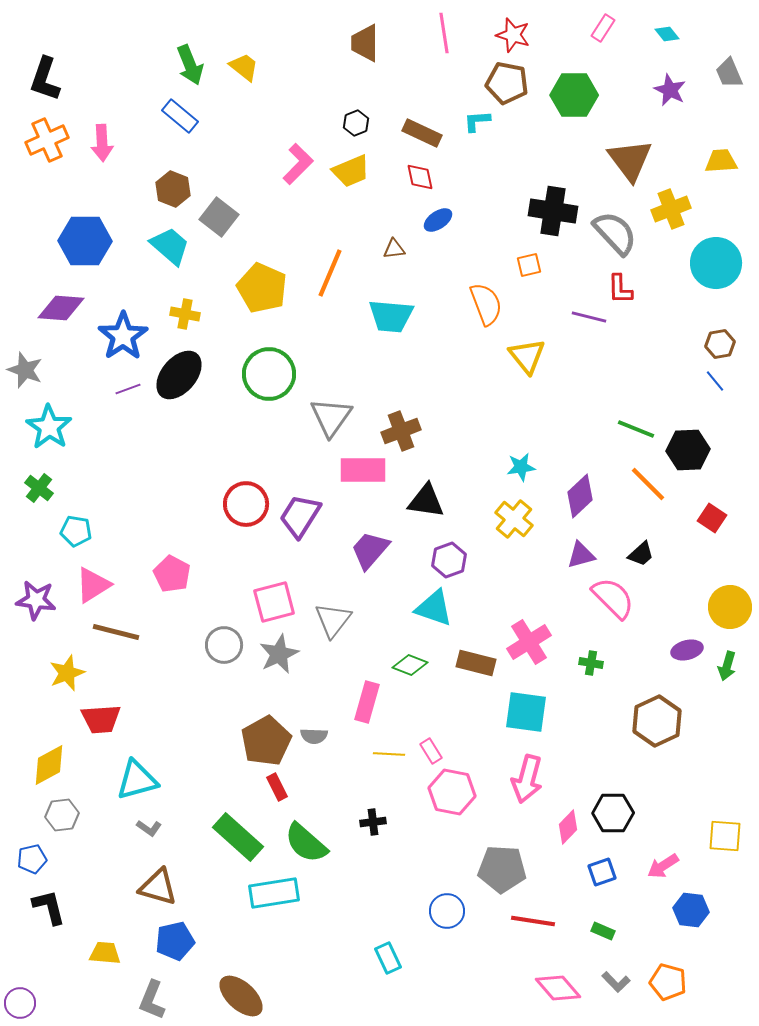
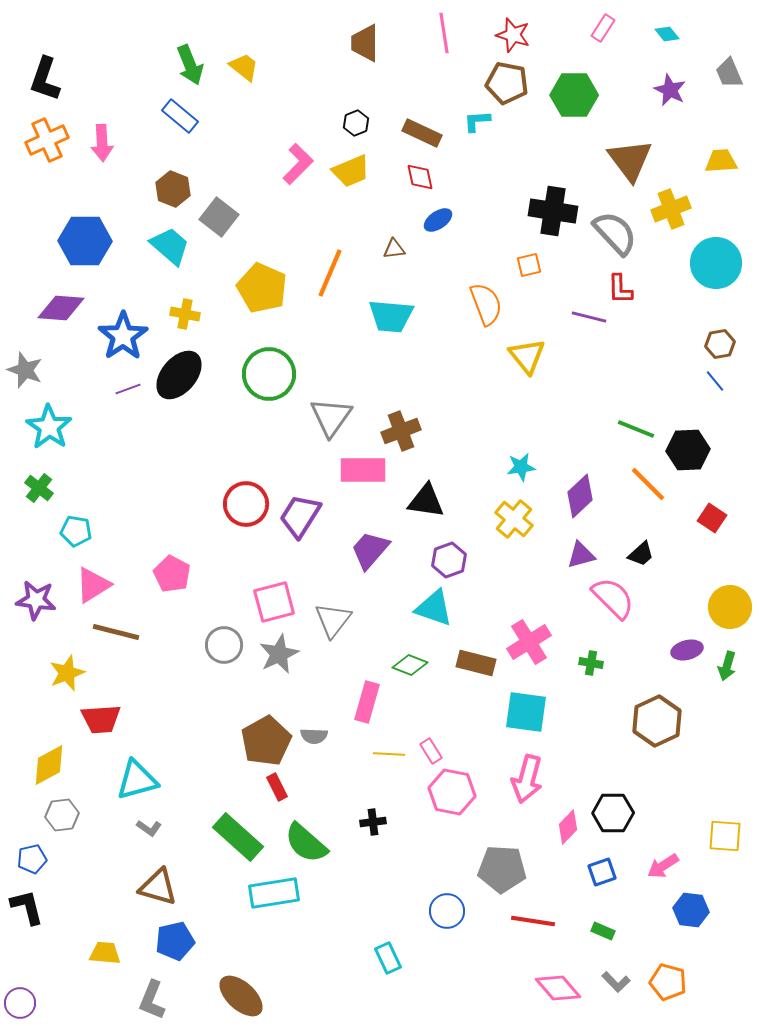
black L-shape at (49, 907): moved 22 px left
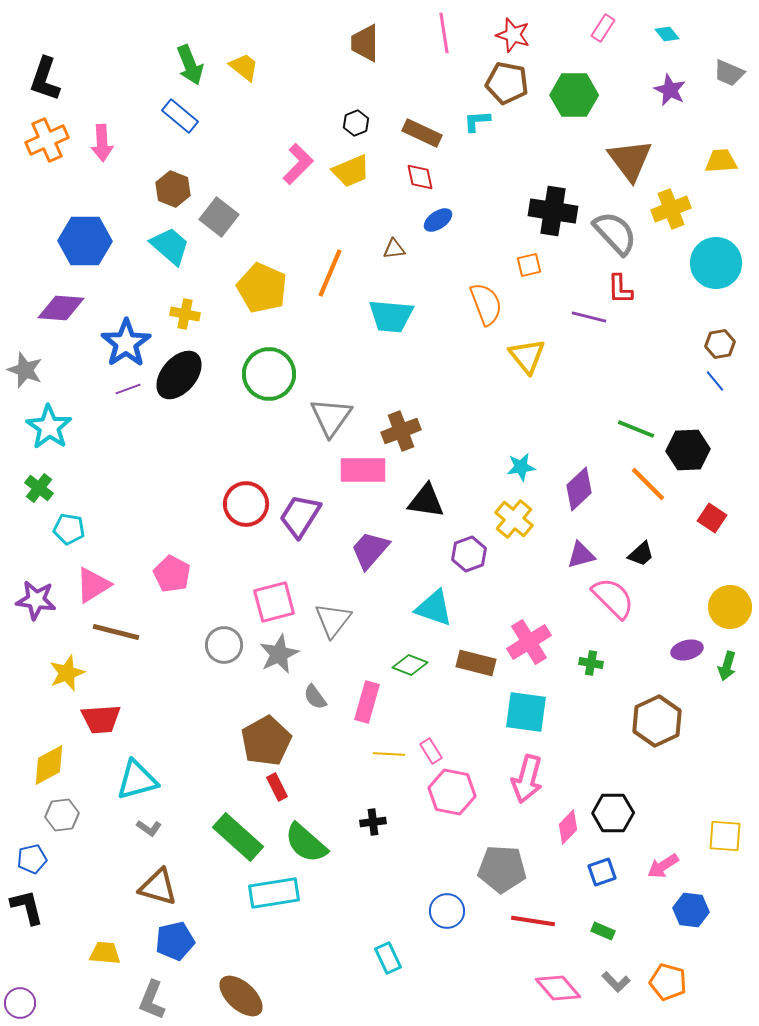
gray trapezoid at (729, 73): rotated 44 degrees counterclockwise
blue star at (123, 336): moved 3 px right, 7 px down
purple diamond at (580, 496): moved 1 px left, 7 px up
cyan pentagon at (76, 531): moved 7 px left, 2 px up
purple hexagon at (449, 560): moved 20 px right, 6 px up
gray semicircle at (314, 736): moved 1 px right, 39 px up; rotated 52 degrees clockwise
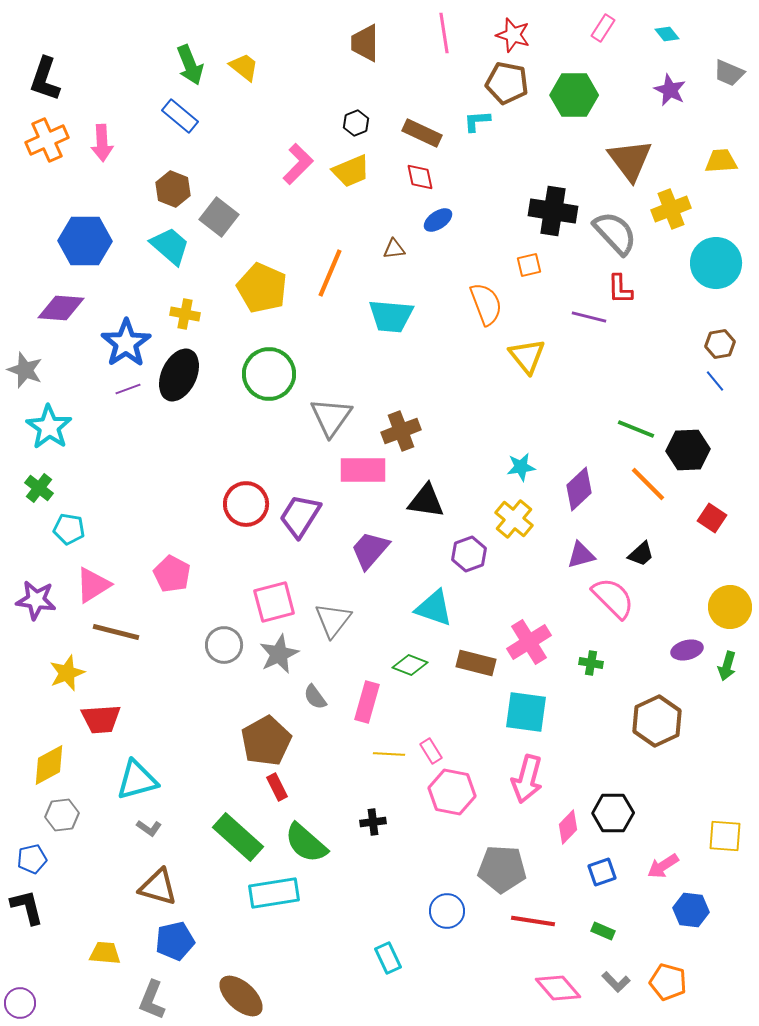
black ellipse at (179, 375): rotated 15 degrees counterclockwise
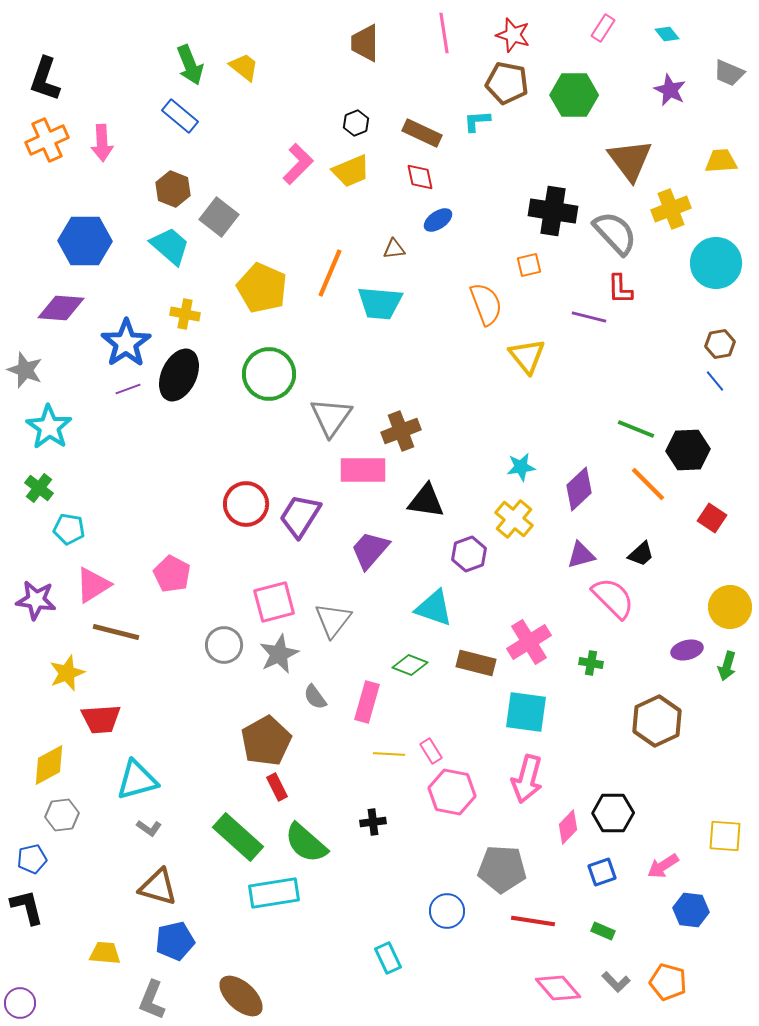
cyan trapezoid at (391, 316): moved 11 px left, 13 px up
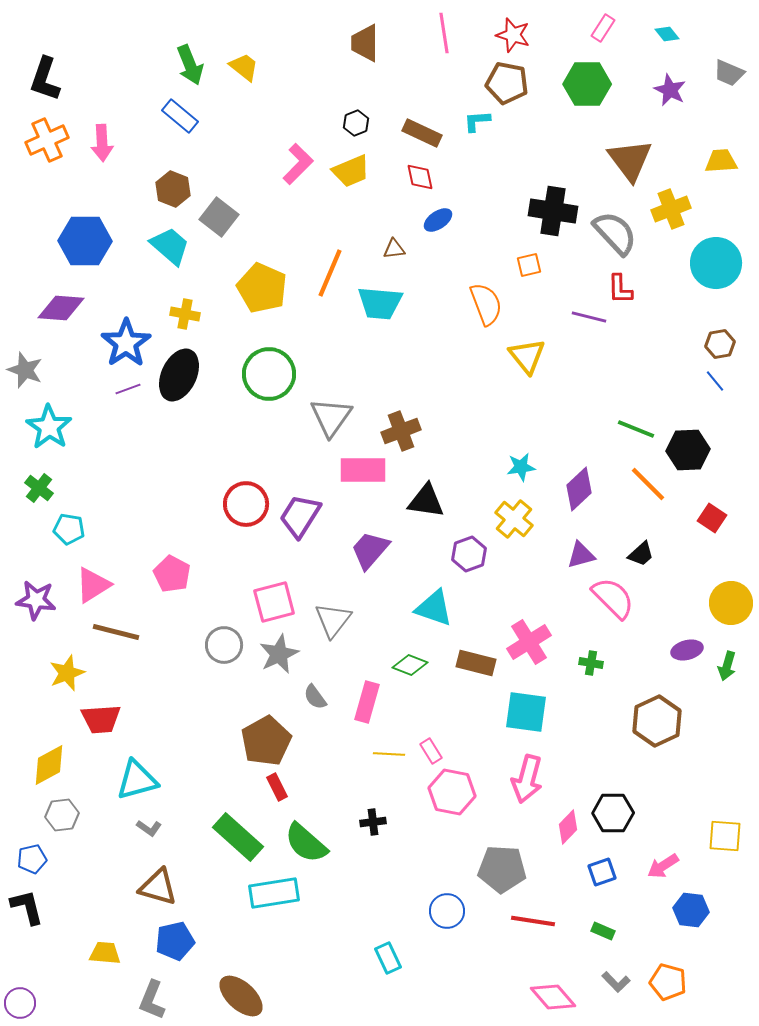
green hexagon at (574, 95): moved 13 px right, 11 px up
yellow circle at (730, 607): moved 1 px right, 4 px up
pink diamond at (558, 988): moved 5 px left, 9 px down
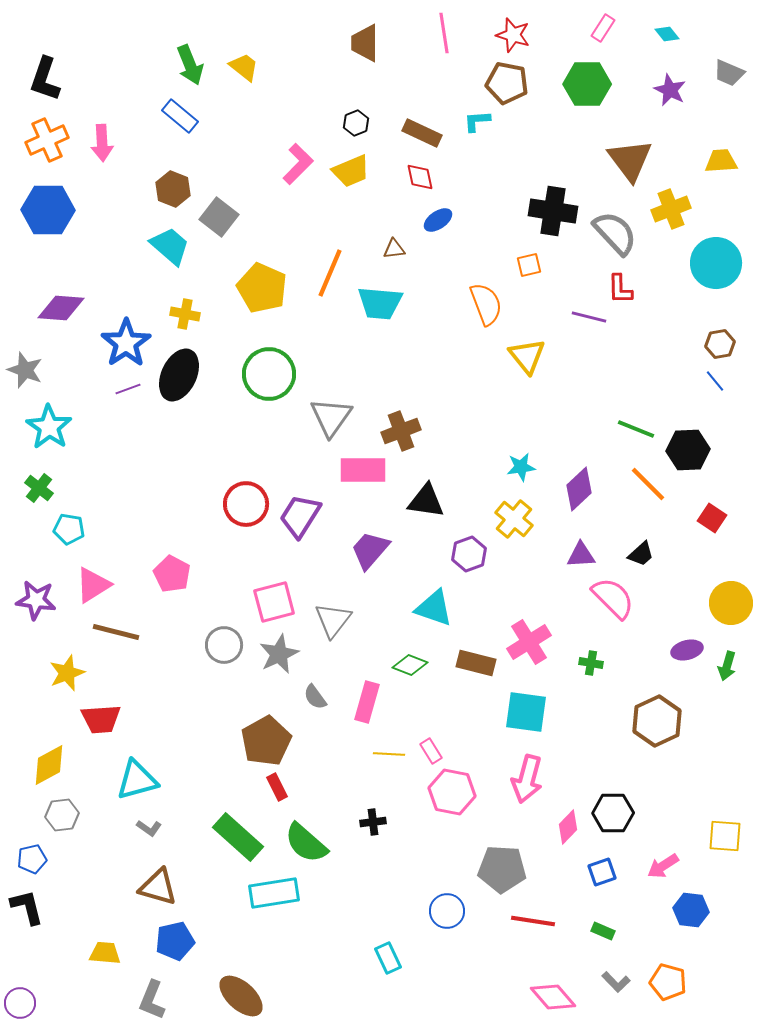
blue hexagon at (85, 241): moved 37 px left, 31 px up
purple triangle at (581, 555): rotated 12 degrees clockwise
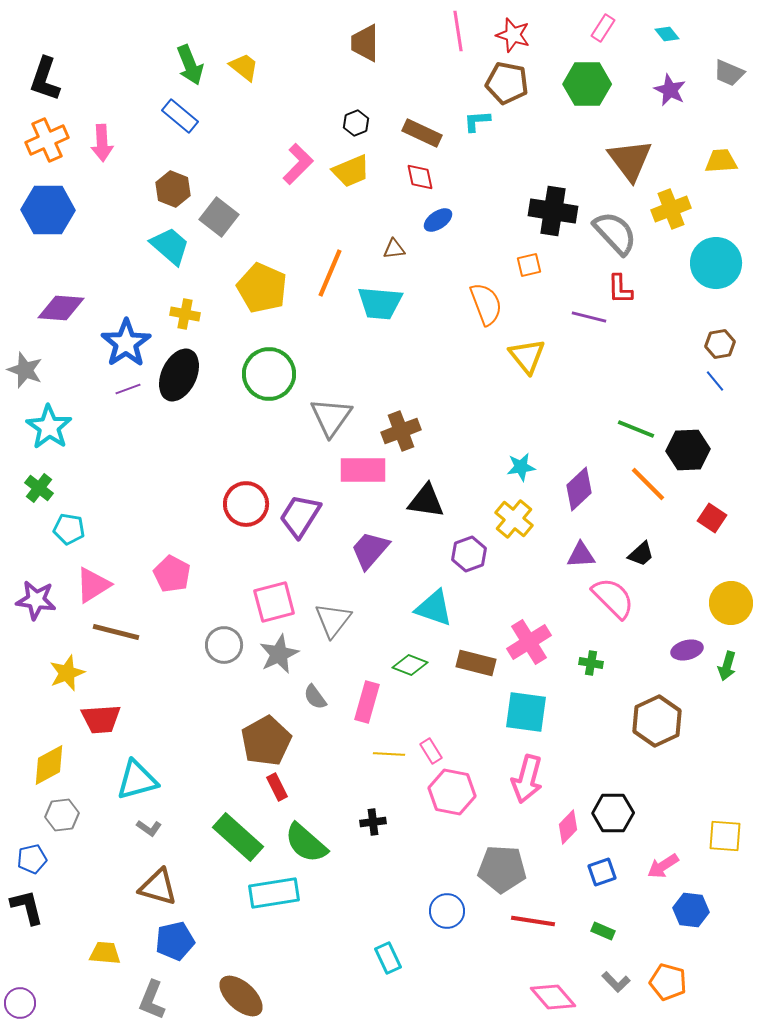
pink line at (444, 33): moved 14 px right, 2 px up
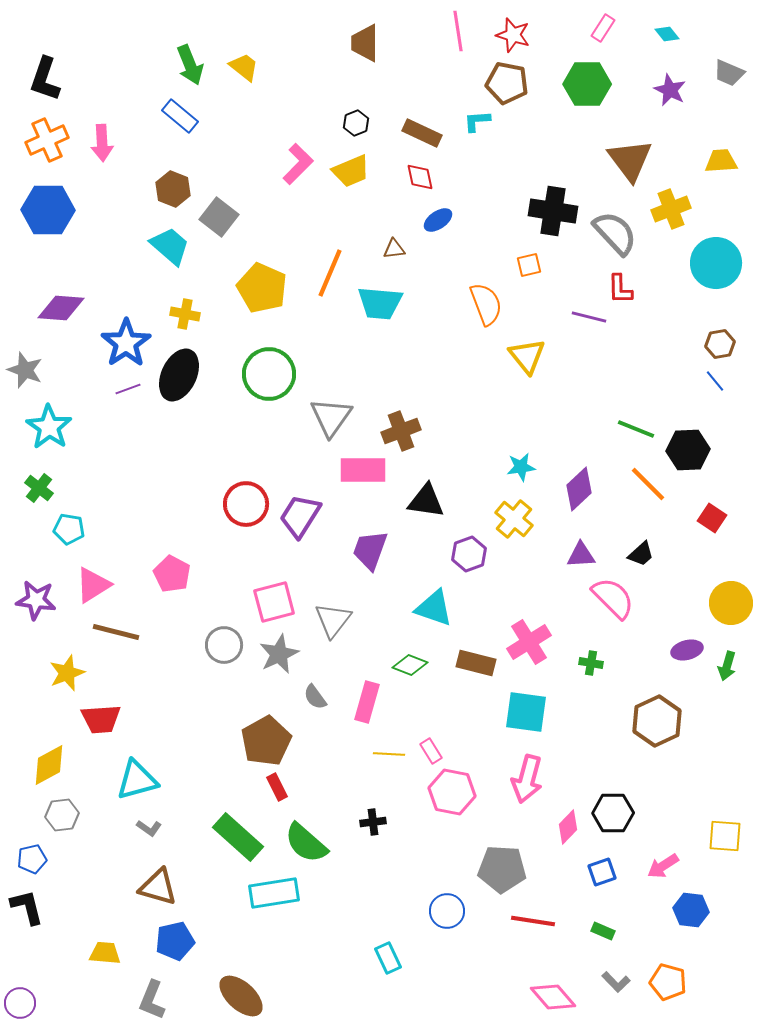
purple trapezoid at (370, 550): rotated 21 degrees counterclockwise
